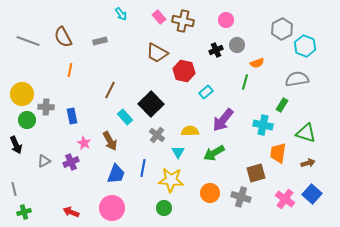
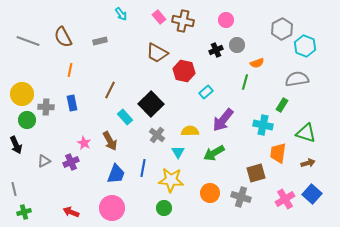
blue rectangle at (72, 116): moved 13 px up
pink cross at (285, 199): rotated 24 degrees clockwise
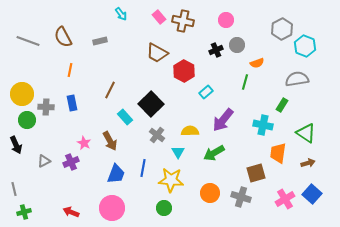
red hexagon at (184, 71): rotated 15 degrees clockwise
green triangle at (306, 133): rotated 15 degrees clockwise
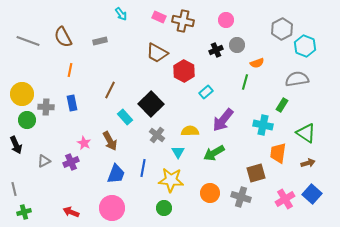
pink rectangle at (159, 17): rotated 24 degrees counterclockwise
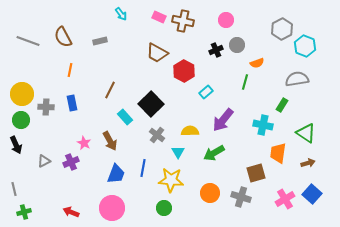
green circle at (27, 120): moved 6 px left
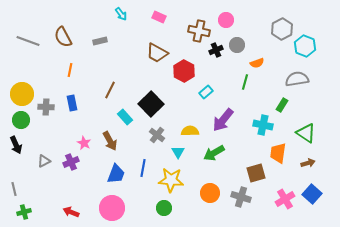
brown cross at (183, 21): moved 16 px right, 10 px down
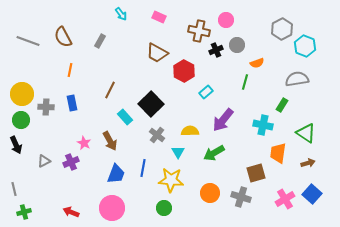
gray rectangle at (100, 41): rotated 48 degrees counterclockwise
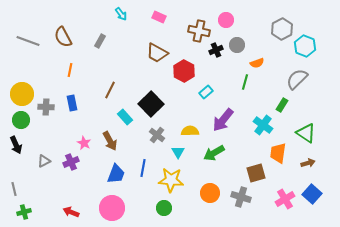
gray semicircle at (297, 79): rotated 35 degrees counterclockwise
cyan cross at (263, 125): rotated 24 degrees clockwise
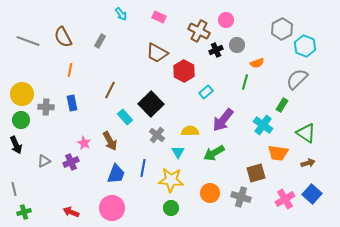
brown cross at (199, 31): rotated 15 degrees clockwise
orange trapezoid at (278, 153): rotated 90 degrees counterclockwise
green circle at (164, 208): moved 7 px right
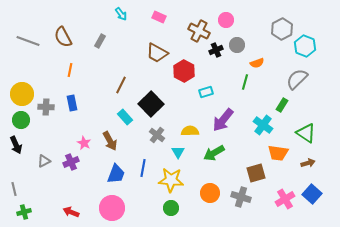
brown line at (110, 90): moved 11 px right, 5 px up
cyan rectangle at (206, 92): rotated 24 degrees clockwise
